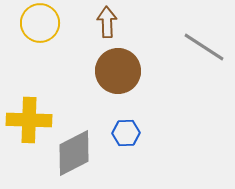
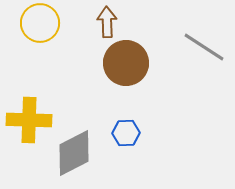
brown circle: moved 8 px right, 8 px up
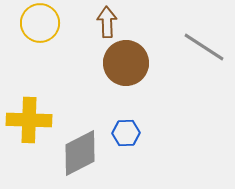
gray diamond: moved 6 px right
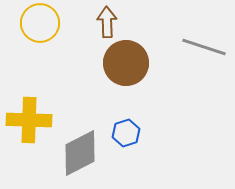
gray line: rotated 15 degrees counterclockwise
blue hexagon: rotated 16 degrees counterclockwise
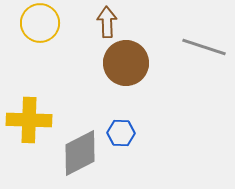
blue hexagon: moved 5 px left; rotated 20 degrees clockwise
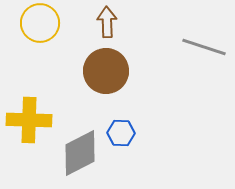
brown circle: moved 20 px left, 8 px down
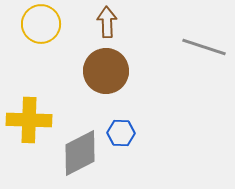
yellow circle: moved 1 px right, 1 px down
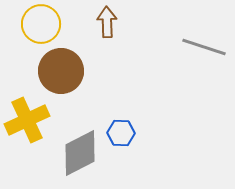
brown circle: moved 45 px left
yellow cross: moved 2 px left; rotated 27 degrees counterclockwise
